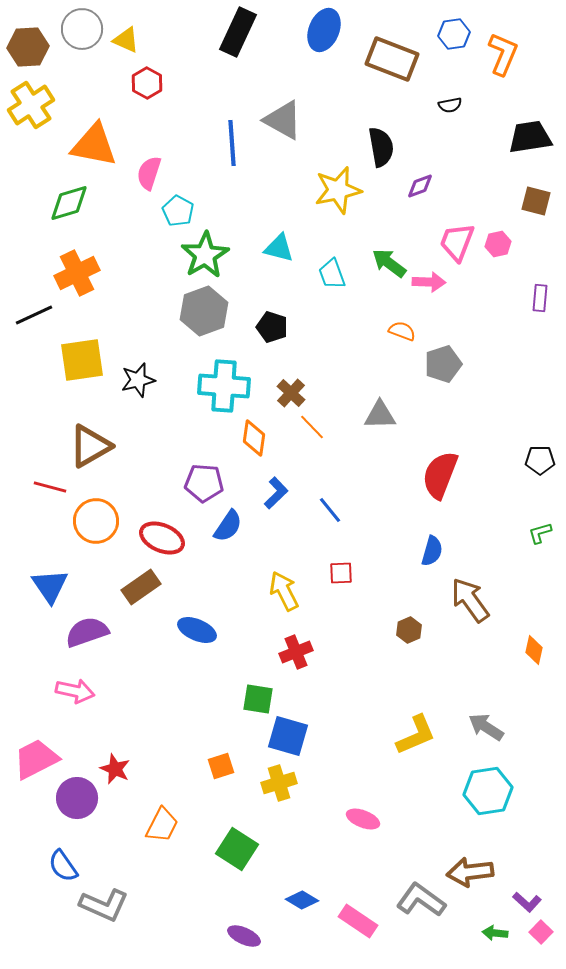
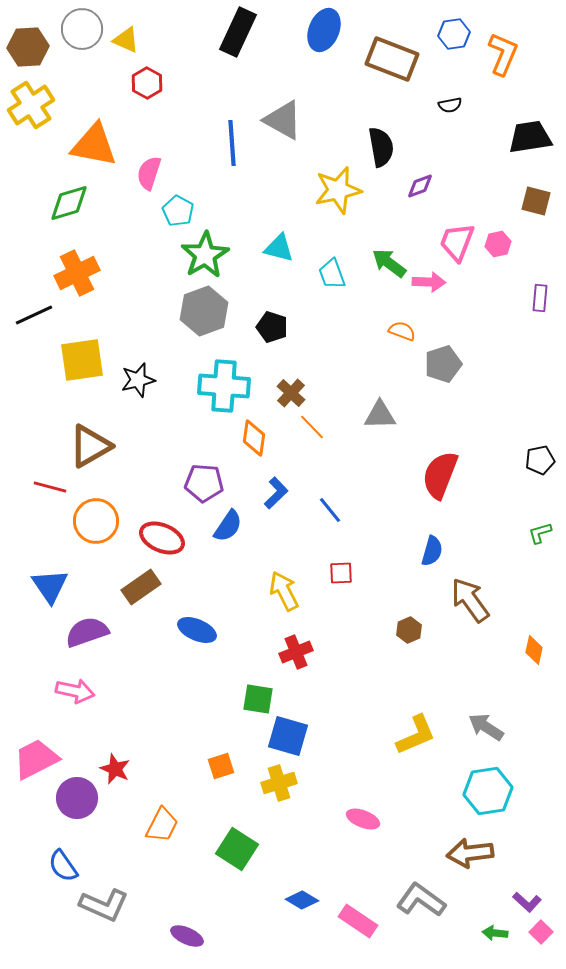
black pentagon at (540, 460): rotated 12 degrees counterclockwise
brown arrow at (470, 872): moved 19 px up
purple ellipse at (244, 936): moved 57 px left
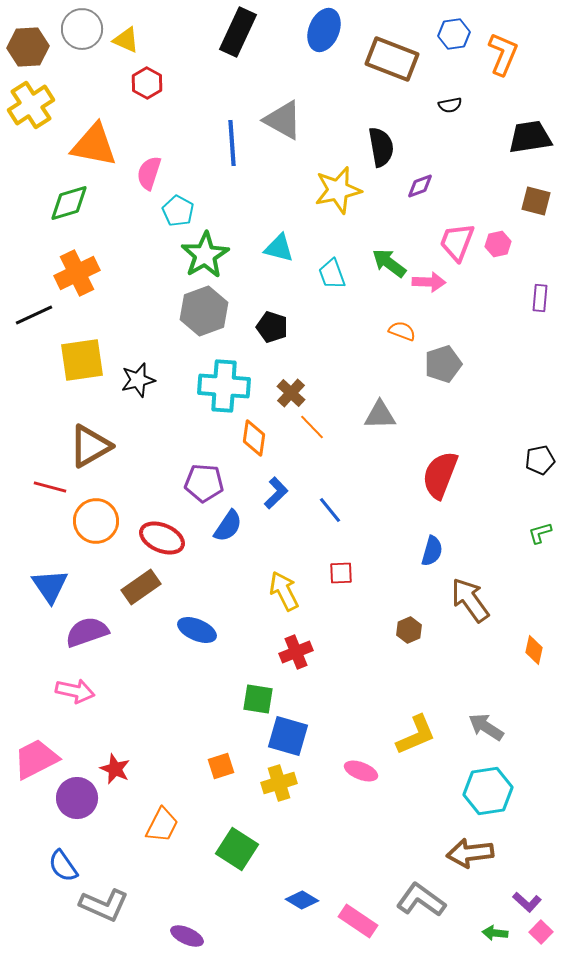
pink ellipse at (363, 819): moved 2 px left, 48 px up
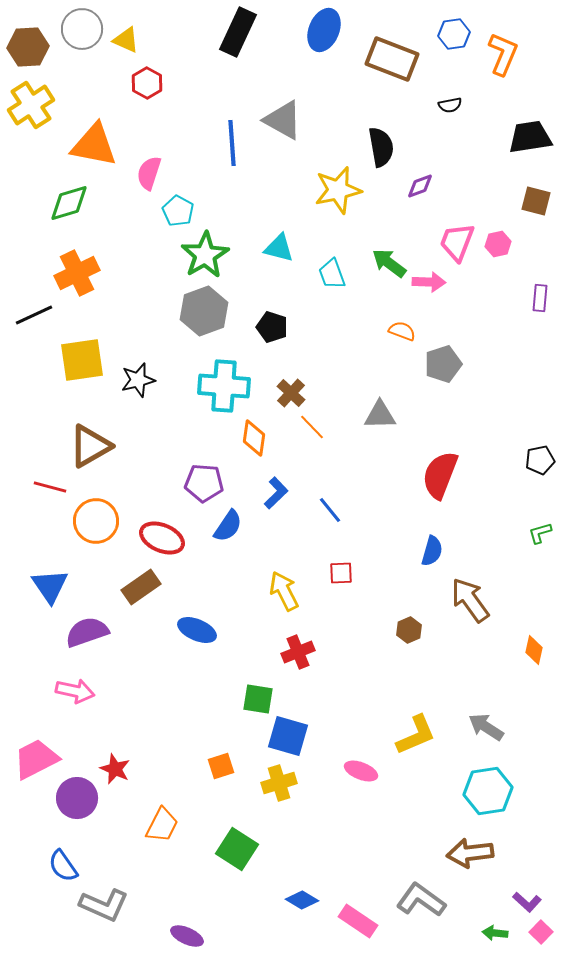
red cross at (296, 652): moved 2 px right
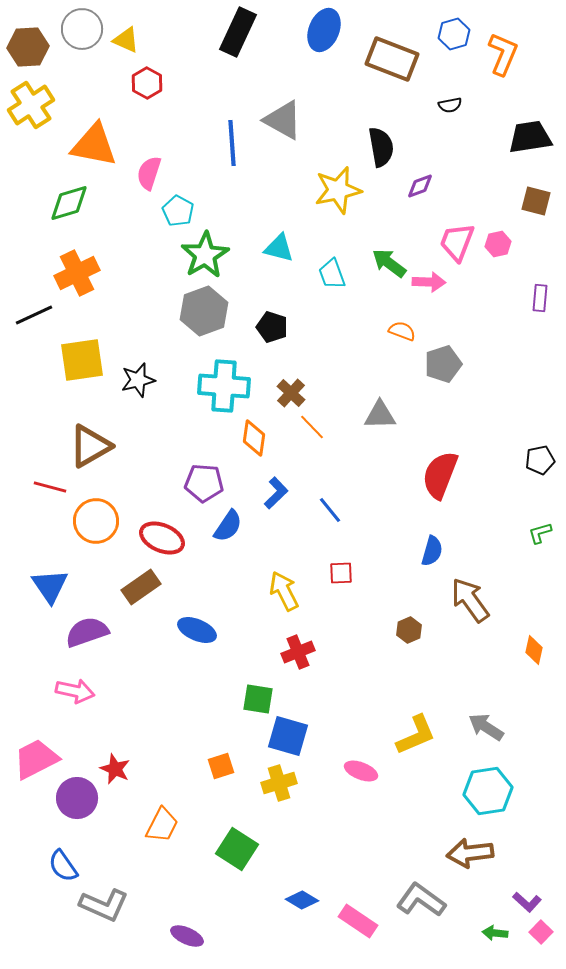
blue hexagon at (454, 34): rotated 8 degrees counterclockwise
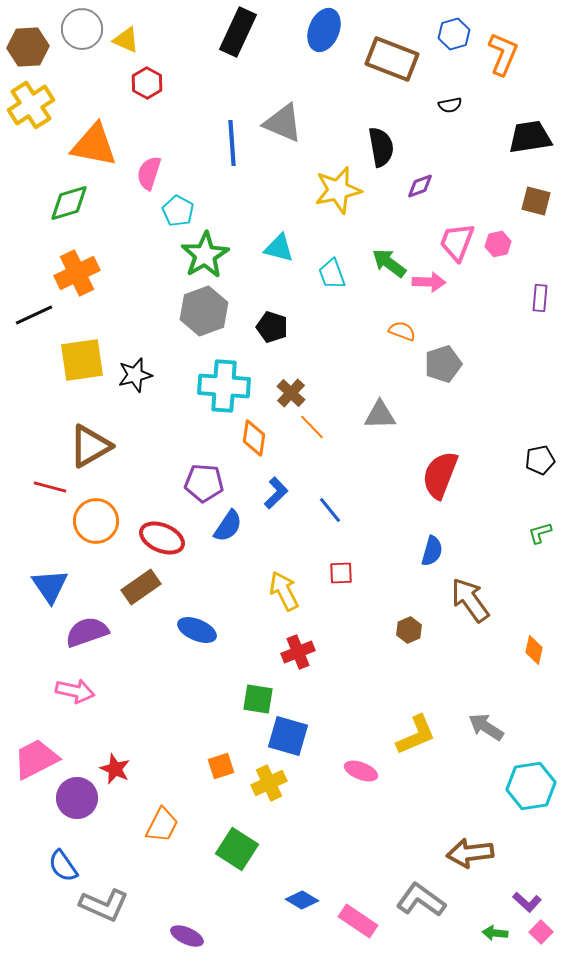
gray triangle at (283, 120): moved 3 px down; rotated 6 degrees counterclockwise
black star at (138, 380): moved 3 px left, 5 px up
yellow cross at (279, 783): moved 10 px left; rotated 8 degrees counterclockwise
cyan hexagon at (488, 791): moved 43 px right, 5 px up
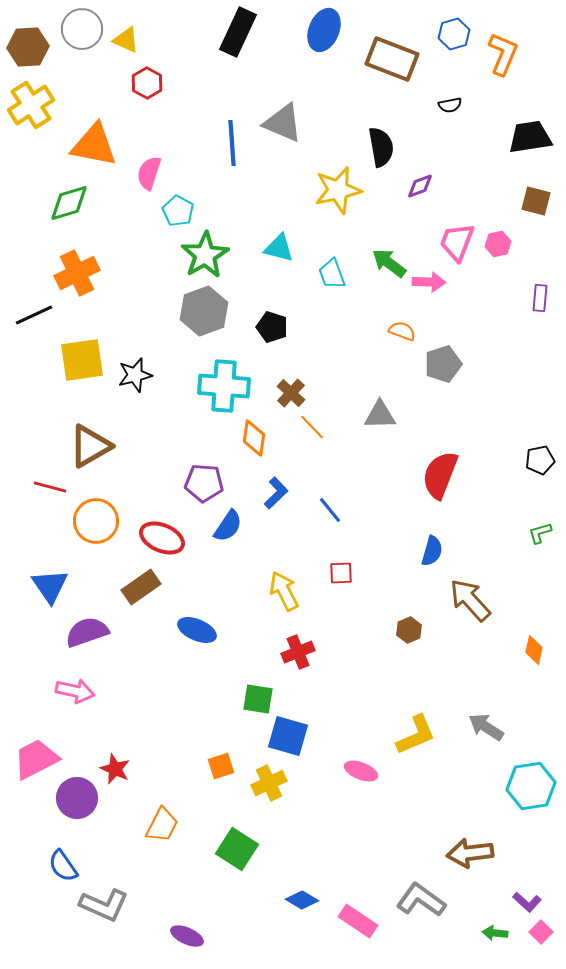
brown arrow at (470, 600): rotated 6 degrees counterclockwise
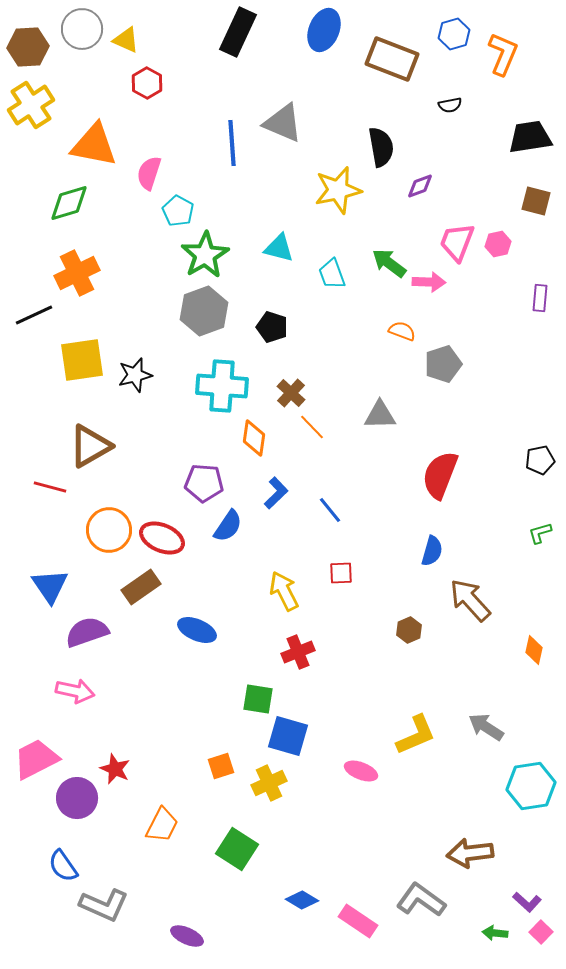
cyan cross at (224, 386): moved 2 px left
orange circle at (96, 521): moved 13 px right, 9 px down
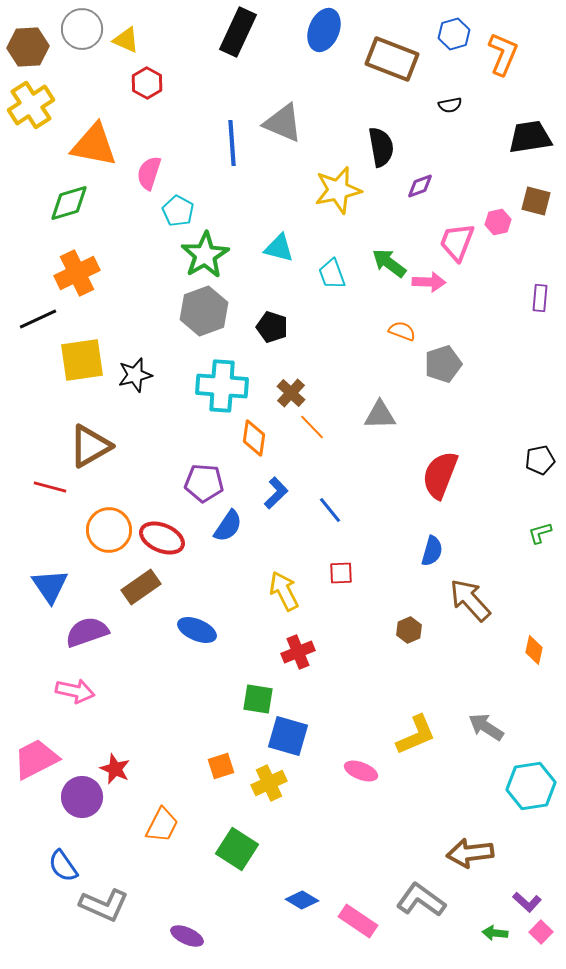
pink hexagon at (498, 244): moved 22 px up
black line at (34, 315): moved 4 px right, 4 px down
purple circle at (77, 798): moved 5 px right, 1 px up
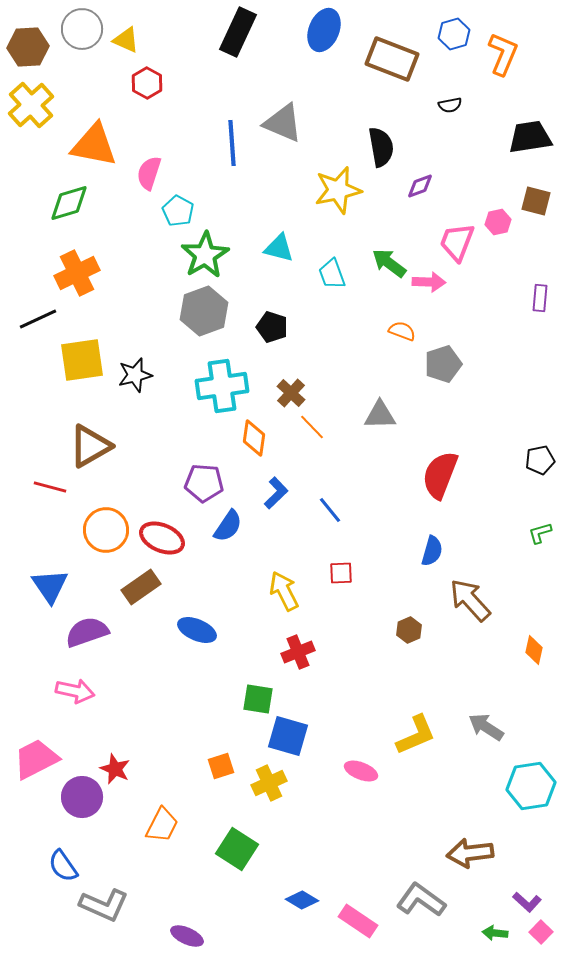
yellow cross at (31, 105): rotated 9 degrees counterclockwise
cyan cross at (222, 386): rotated 12 degrees counterclockwise
orange circle at (109, 530): moved 3 px left
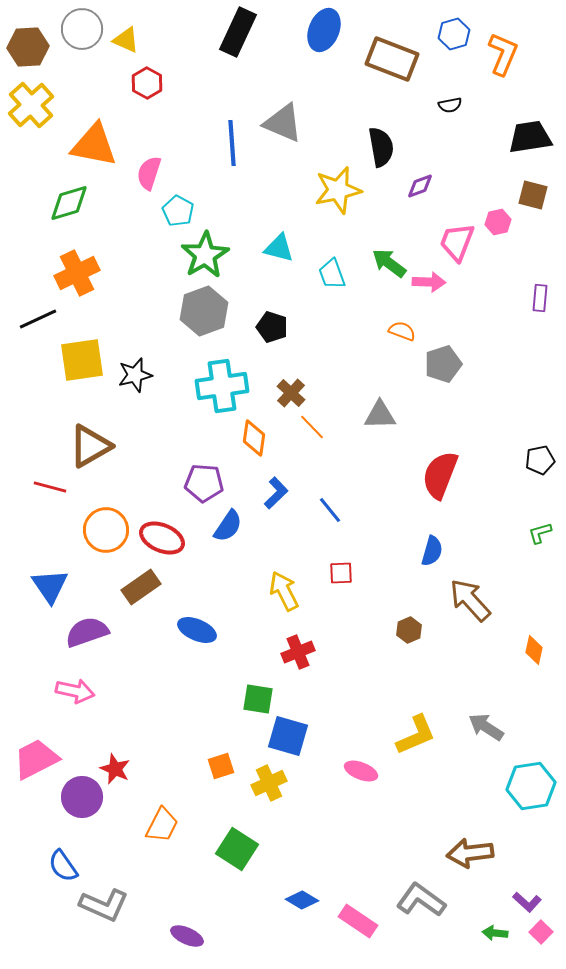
brown square at (536, 201): moved 3 px left, 6 px up
